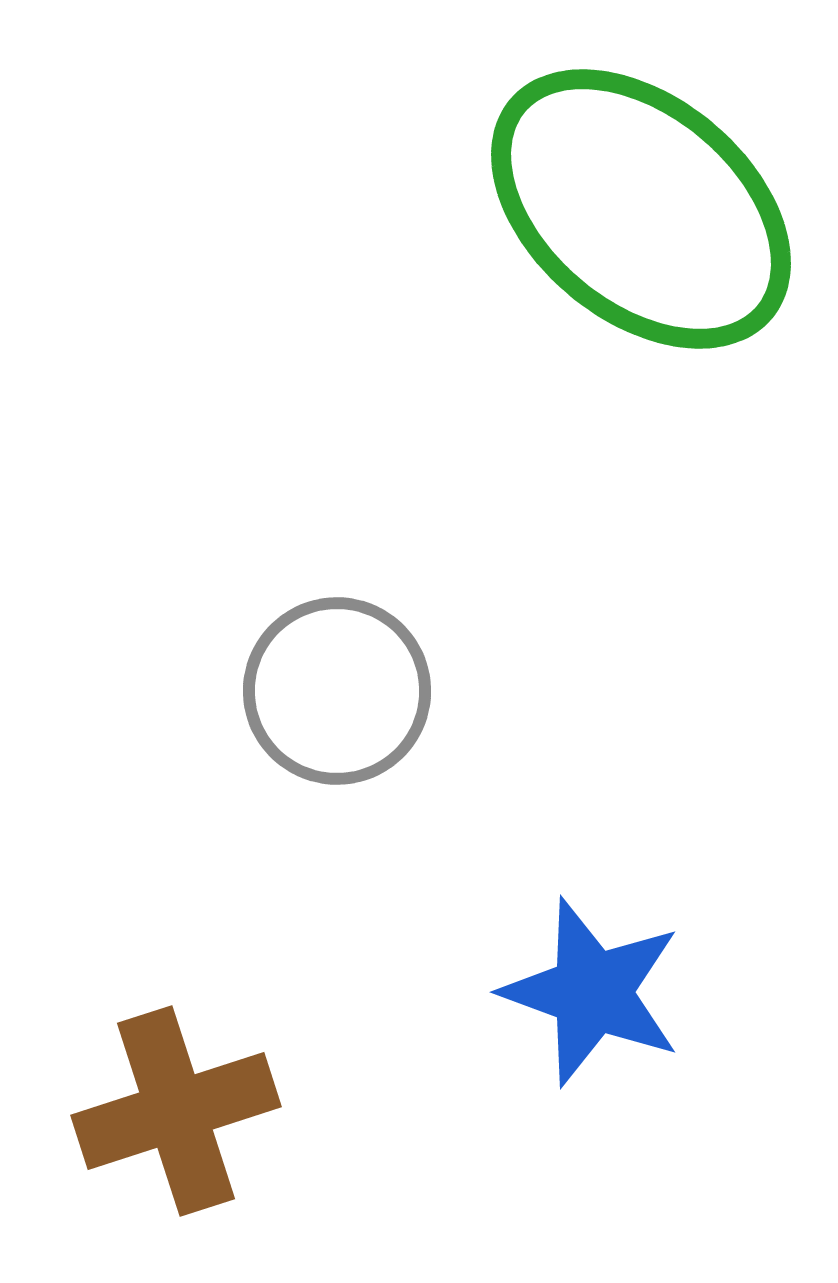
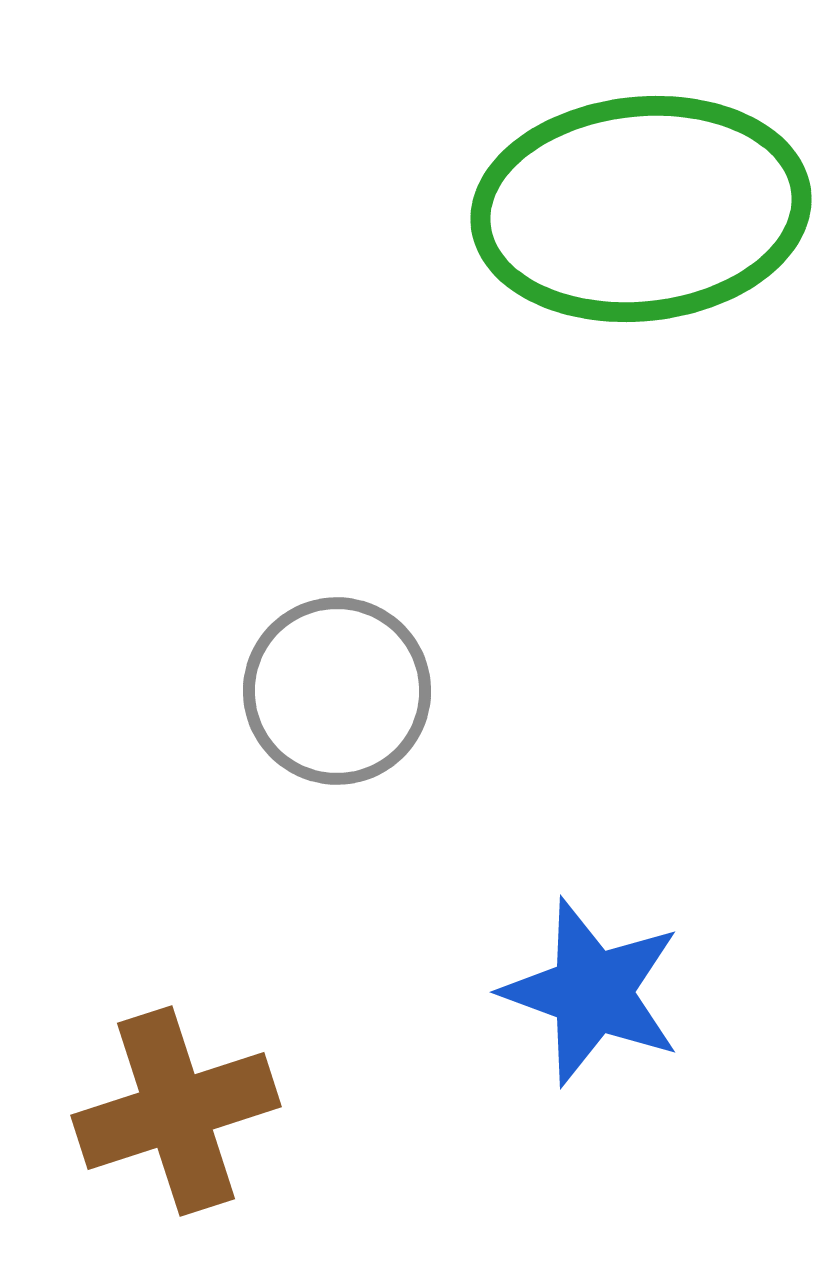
green ellipse: rotated 46 degrees counterclockwise
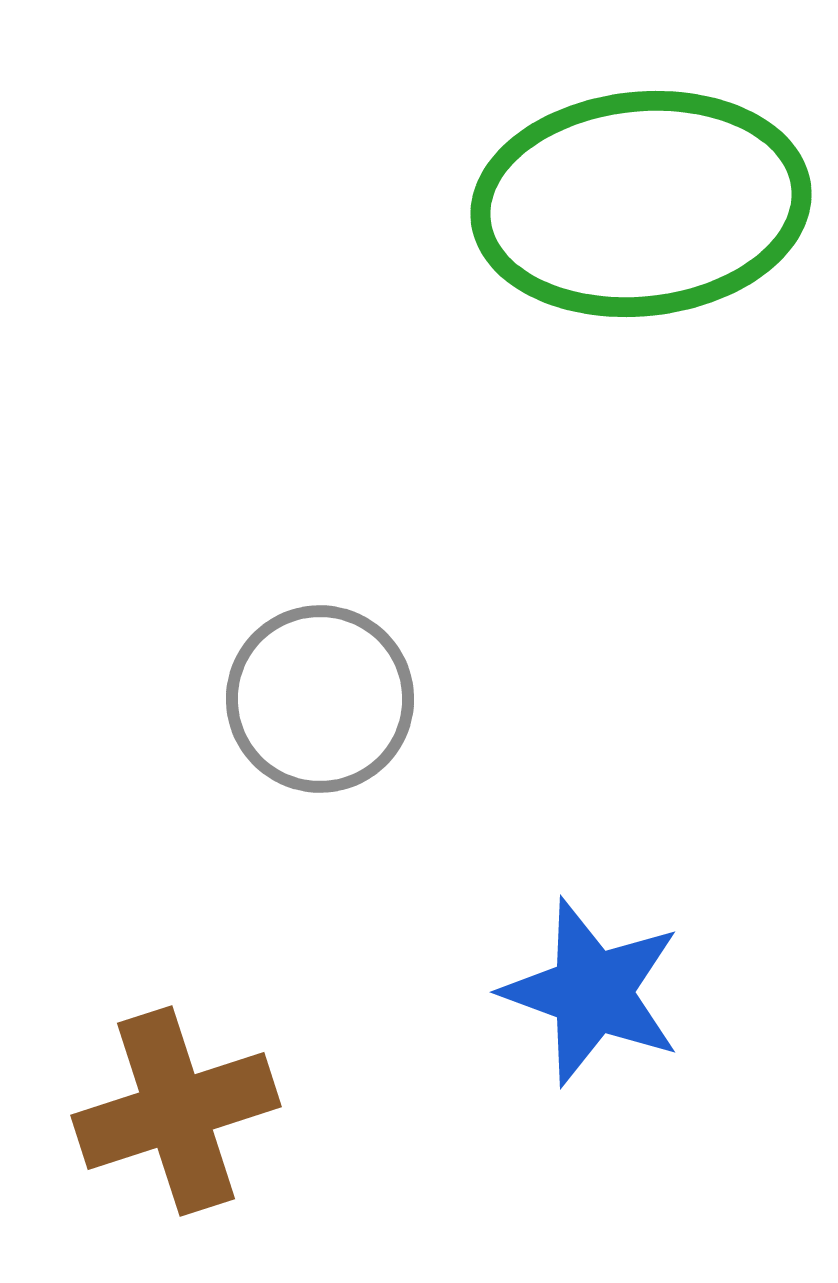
green ellipse: moved 5 px up
gray circle: moved 17 px left, 8 px down
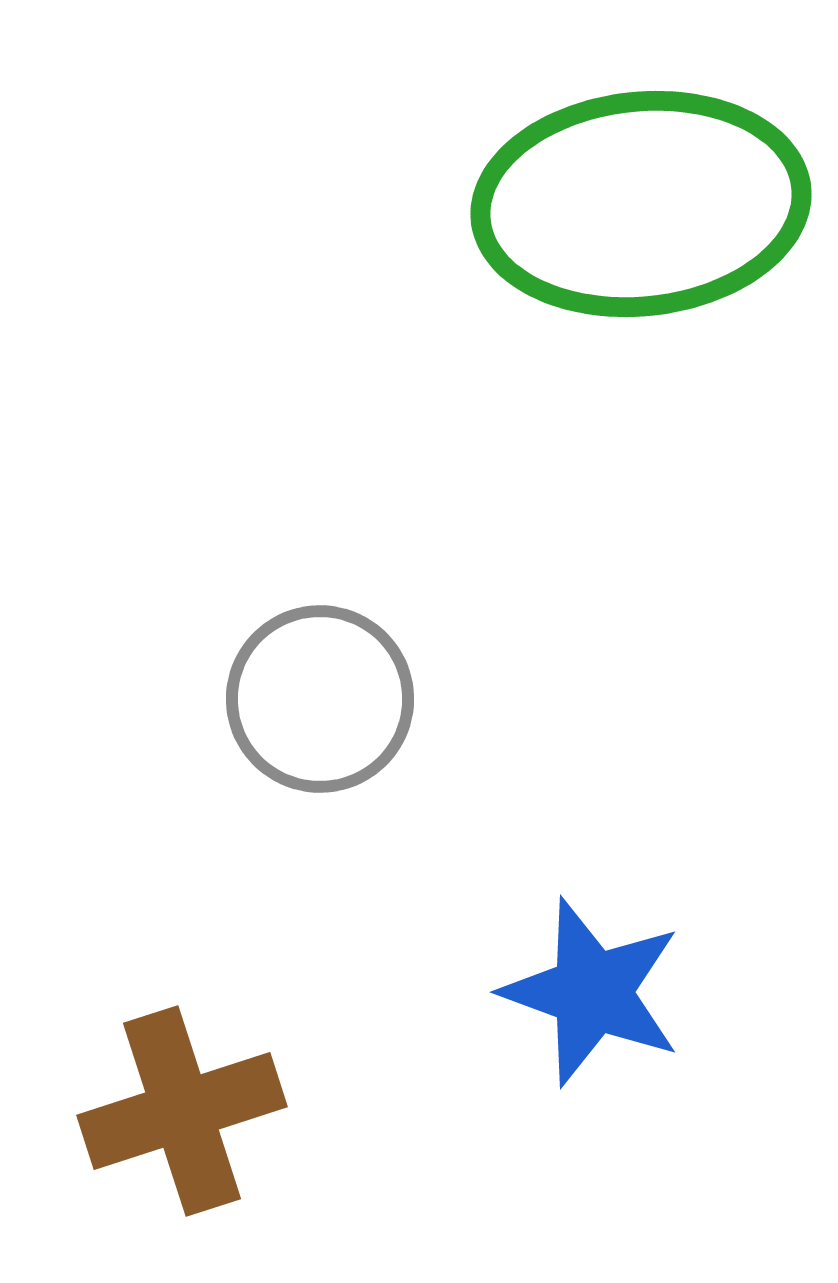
brown cross: moved 6 px right
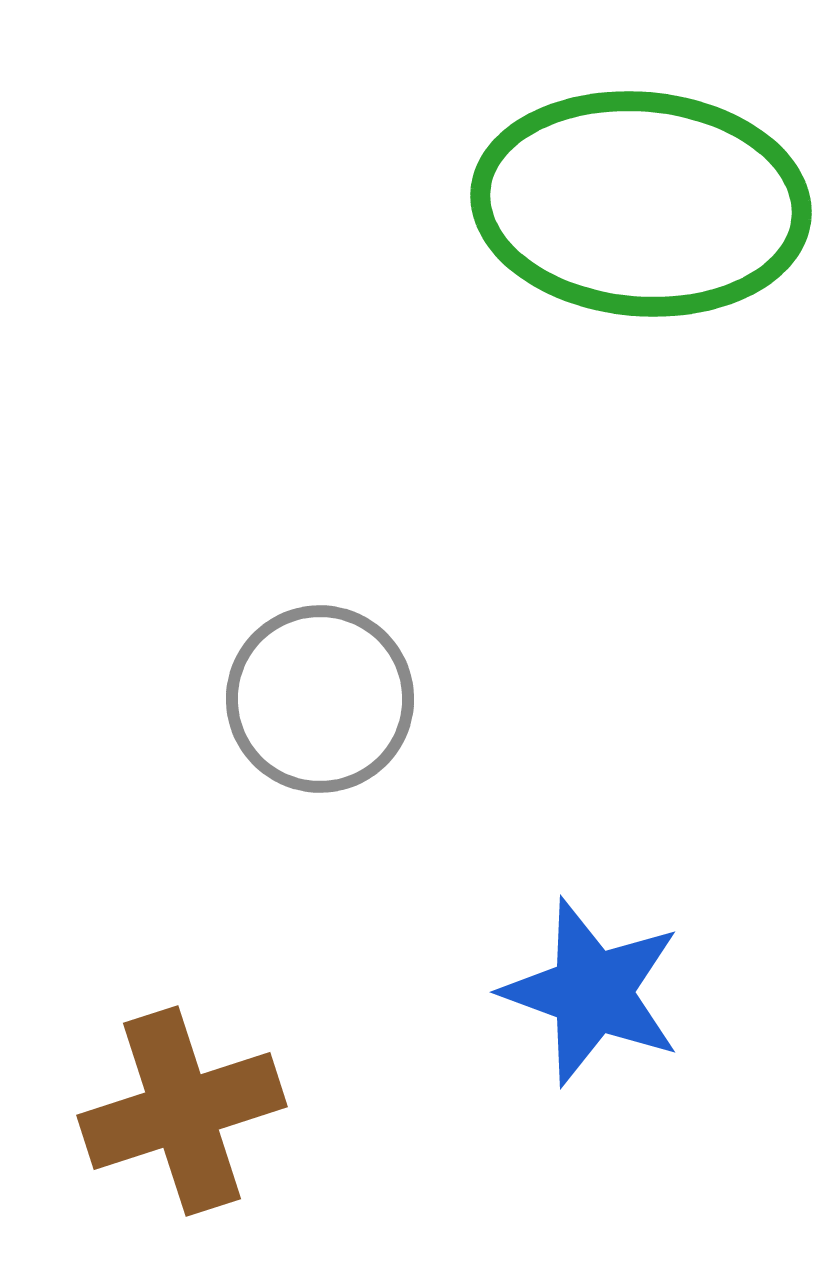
green ellipse: rotated 11 degrees clockwise
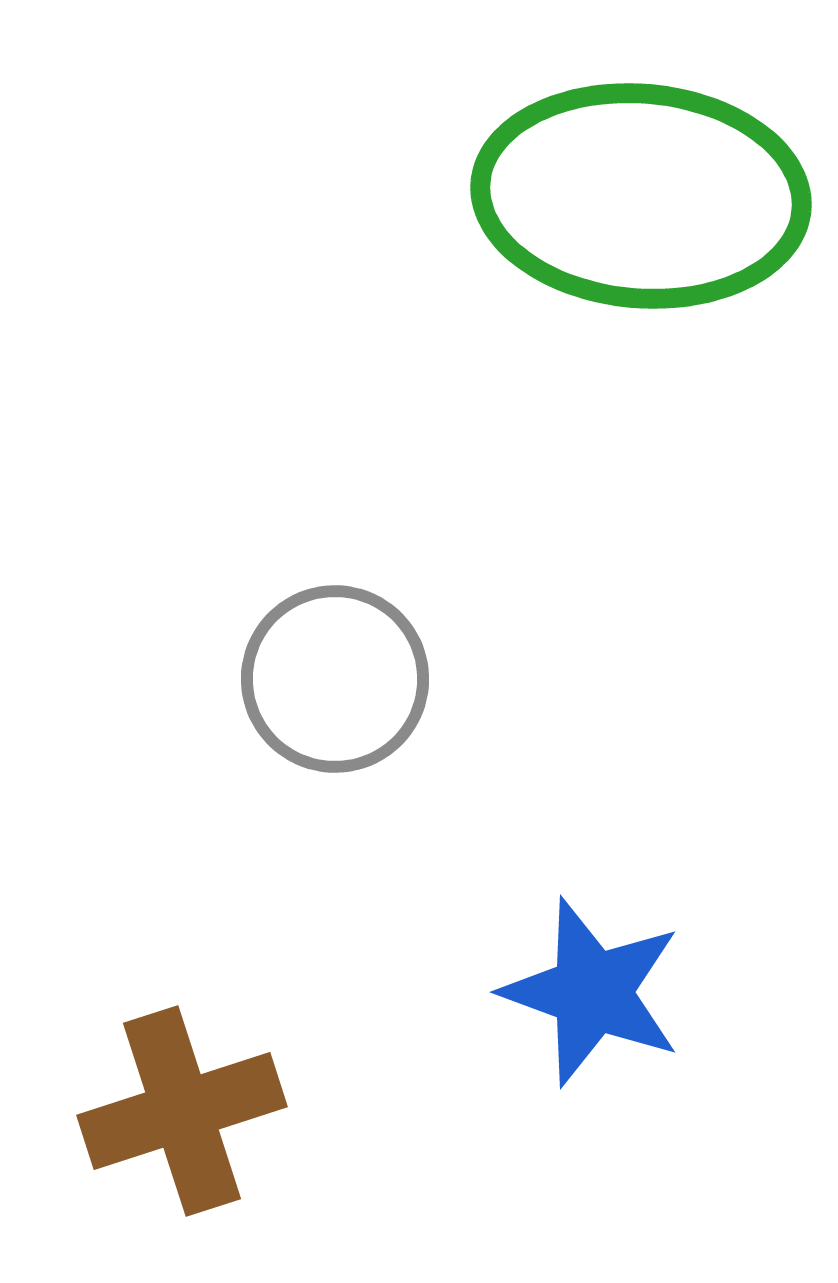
green ellipse: moved 8 px up
gray circle: moved 15 px right, 20 px up
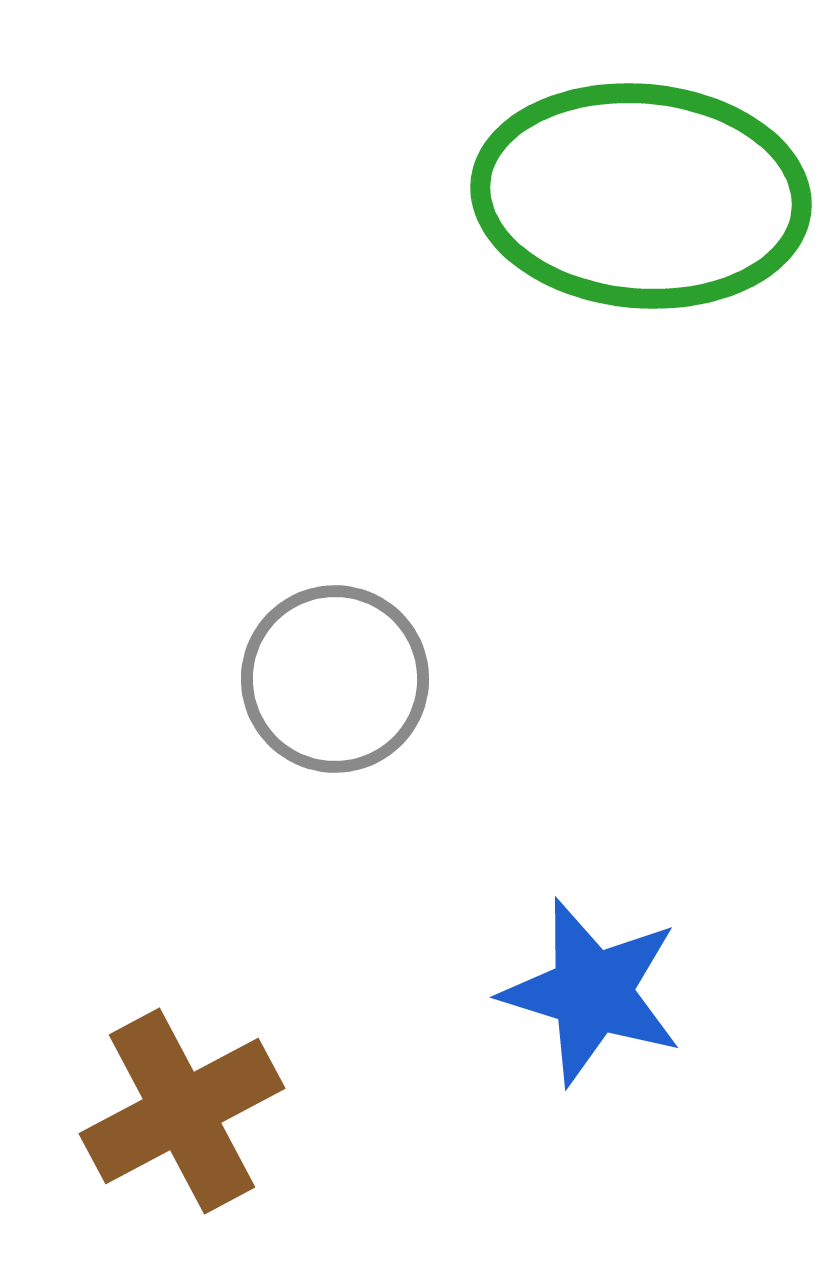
blue star: rotated 3 degrees counterclockwise
brown cross: rotated 10 degrees counterclockwise
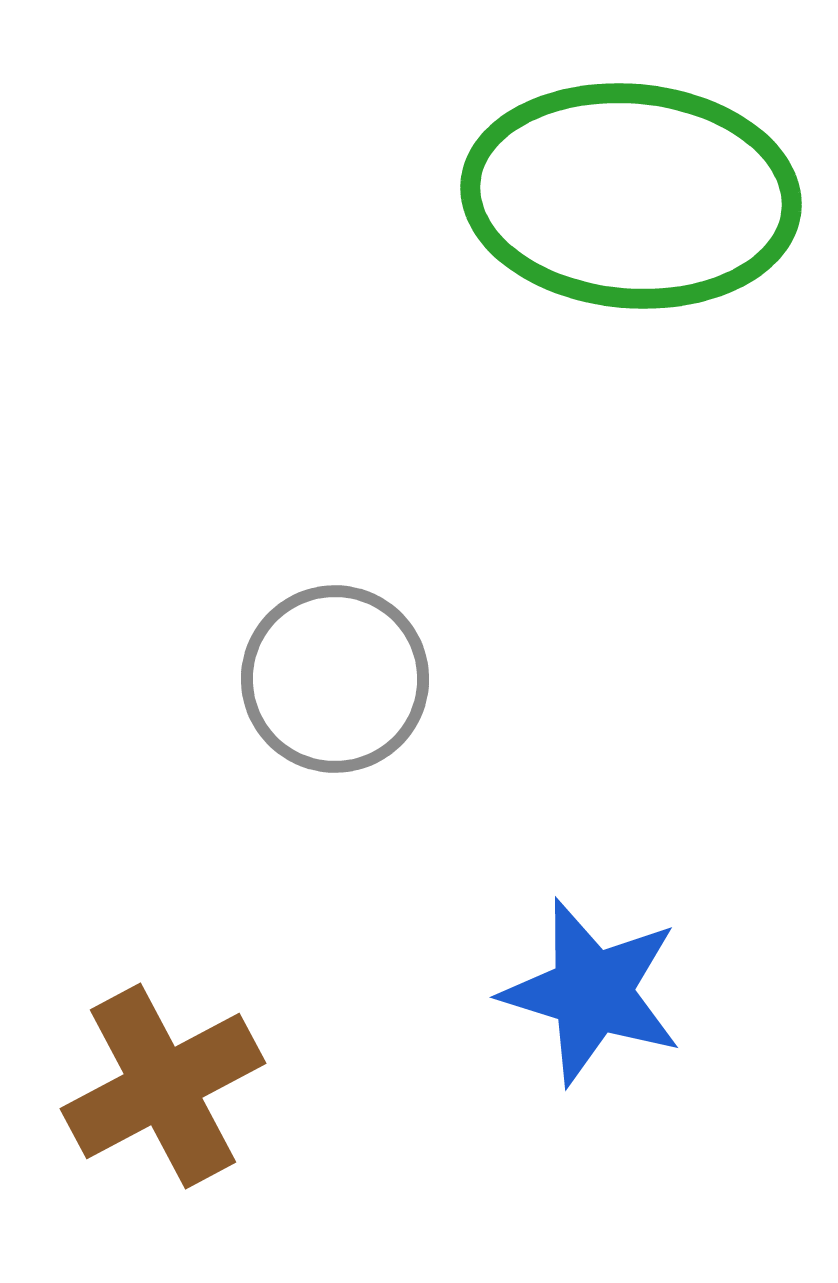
green ellipse: moved 10 px left
brown cross: moved 19 px left, 25 px up
